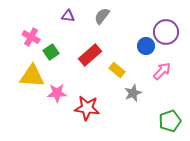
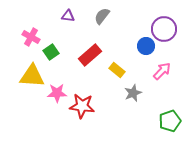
purple circle: moved 2 px left, 3 px up
red star: moved 5 px left, 2 px up
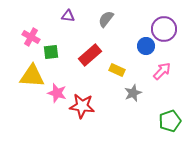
gray semicircle: moved 4 px right, 3 px down
green square: rotated 28 degrees clockwise
yellow rectangle: rotated 14 degrees counterclockwise
pink star: rotated 18 degrees clockwise
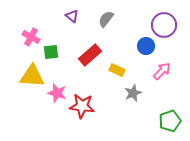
purple triangle: moved 4 px right; rotated 32 degrees clockwise
purple circle: moved 4 px up
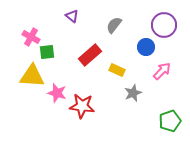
gray semicircle: moved 8 px right, 6 px down
blue circle: moved 1 px down
green square: moved 4 px left
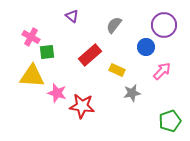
gray star: moved 1 px left; rotated 12 degrees clockwise
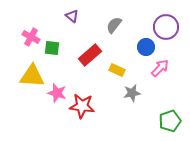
purple circle: moved 2 px right, 2 px down
green square: moved 5 px right, 4 px up; rotated 14 degrees clockwise
pink arrow: moved 2 px left, 3 px up
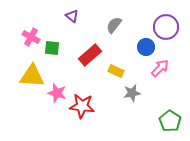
yellow rectangle: moved 1 px left, 1 px down
green pentagon: rotated 20 degrees counterclockwise
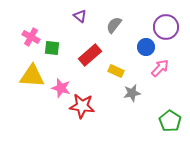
purple triangle: moved 8 px right
pink star: moved 4 px right, 5 px up
